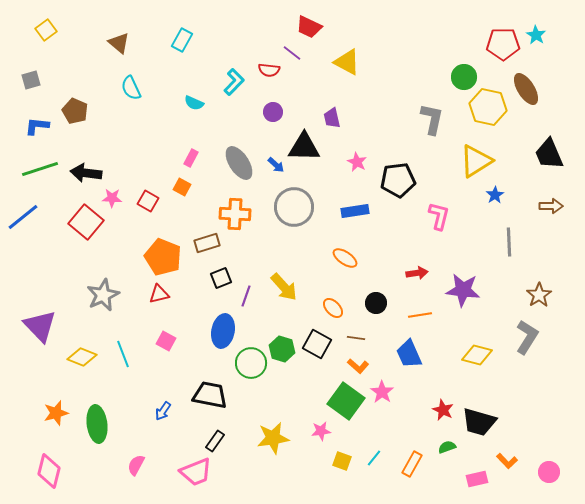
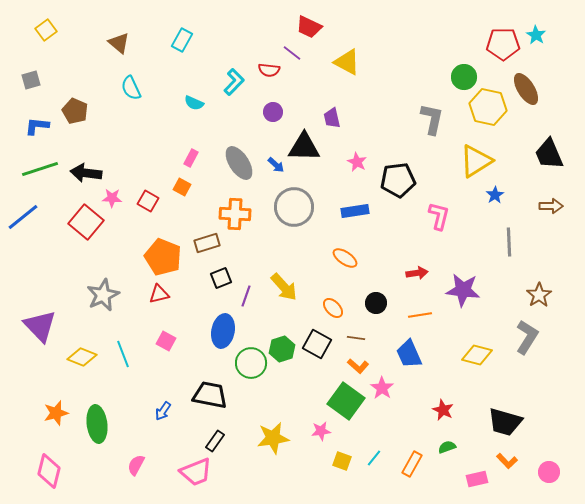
green hexagon at (282, 349): rotated 25 degrees clockwise
pink star at (382, 392): moved 4 px up
black trapezoid at (479, 422): moved 26 px right
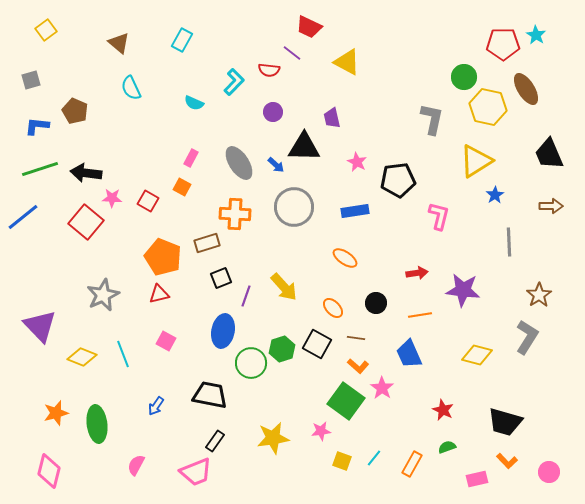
blue arrow at (163, 411): moved 7 px left, 5 px up
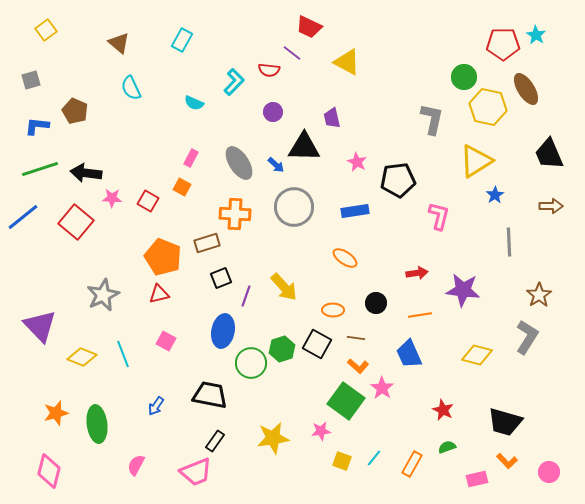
red square at (86, 222): moved 10 px left
orange ellipse at (333, 308): moved 2 px down; rotated 45 degrees counterclockwise
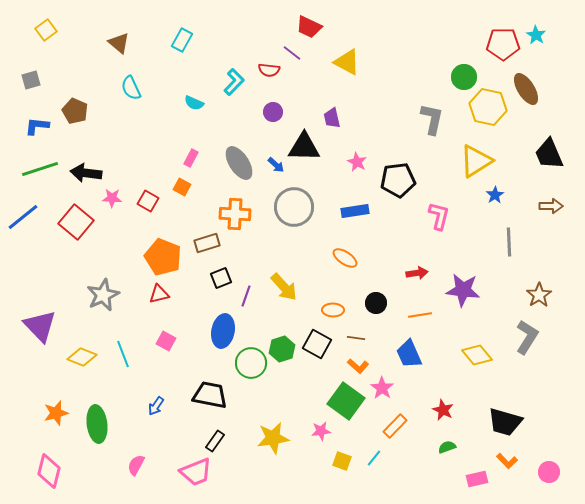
yellow diamond at (477, 355): rotated 36 degrees clockwise
orange rectangle at (412, 464): moved 17 px left, 38 px up; rotated 15 degrees clockwise
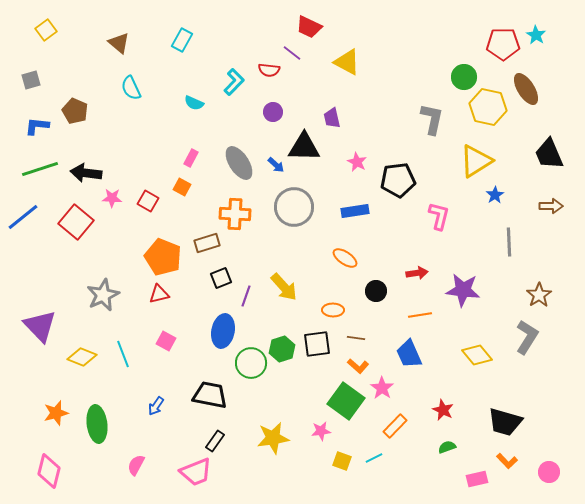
black circle at (376, 303): moved 12 px up
black square at (317, 344): rotated 36 degrees counterclockwise
cyan line at (374, 458): rotated 24 degrees clockwise
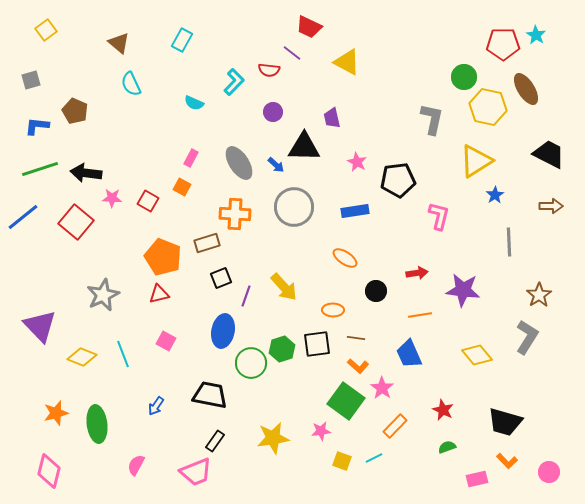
cyan semicircle at (131, 88): moved 4 px up
black trapezoid at (549, 154): rotated 140 degrees clockwise
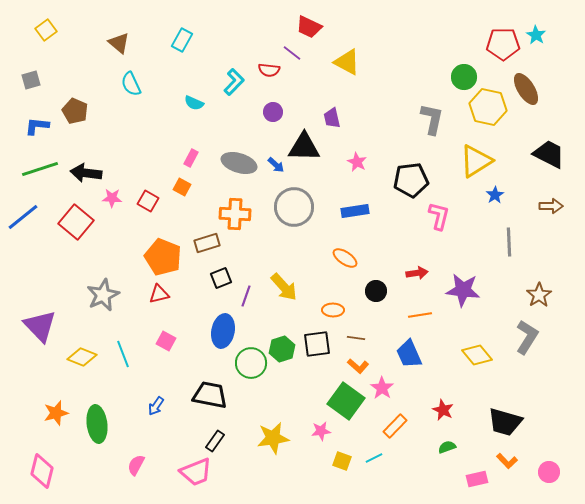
gray ellipse at (239, 163): rotated 40 degrees counterclockwise
black pentagon at (398, 180): moved 13 px right
pink diamond at (49, 471): moved 7 px left
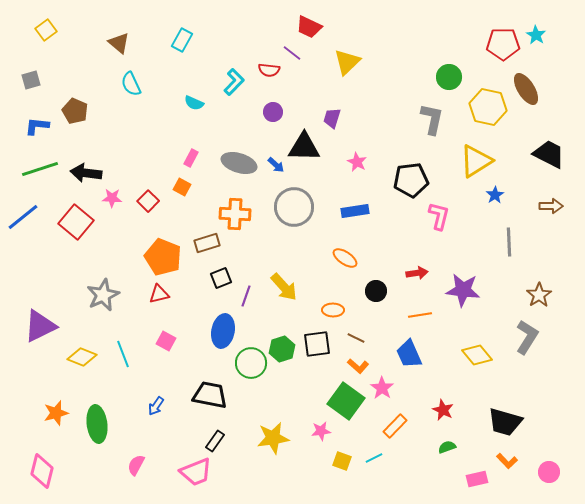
yellow triangle at (347, 62): rotated 48 degrees clockwise
green circle at (464, 77): moved 15 px left
purple trapezoid at (332, 118): rotated 30 degrees clockwise
red square at (148, 201): rotated 15 degrees clockwise
purple triangle at (40, 326): rotated 48 degrees clockwise
brown line at (356, 338): rotated 18 degrees clockwise
